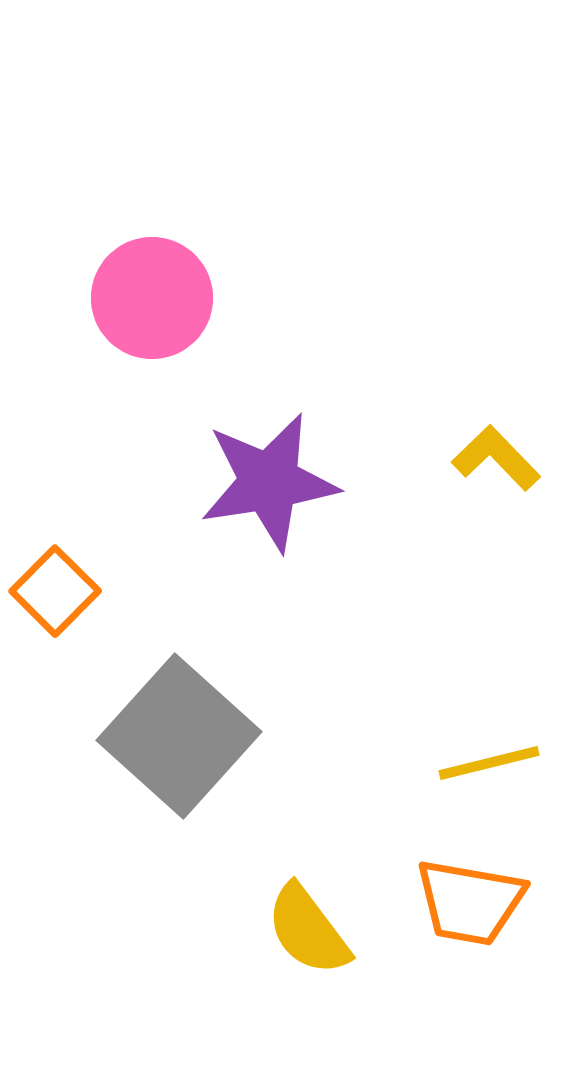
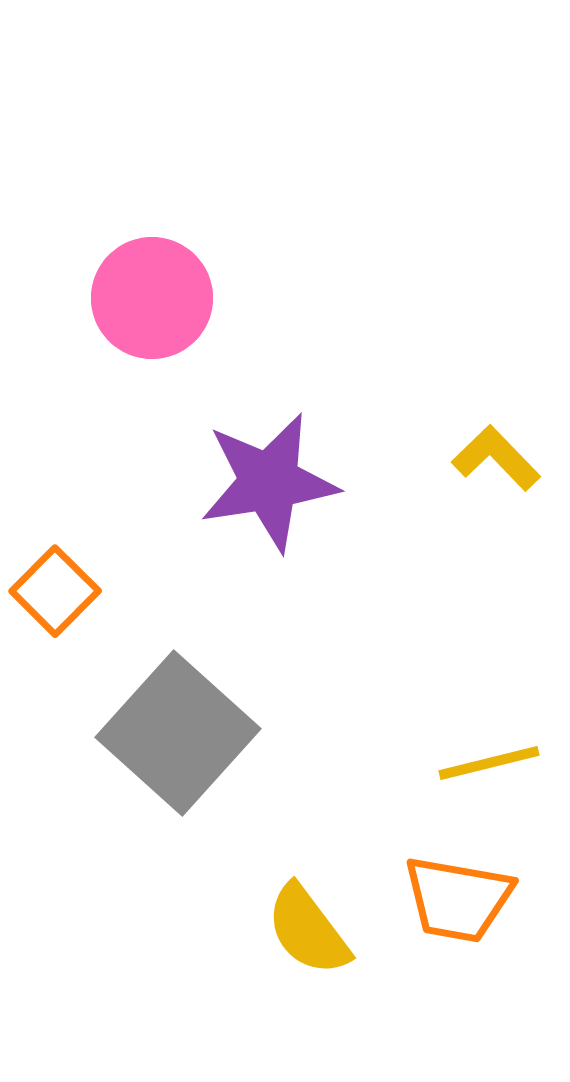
gray square: moved 1 px left, 3 px up
orange trapezoid: moved 12 px left, 3 px up
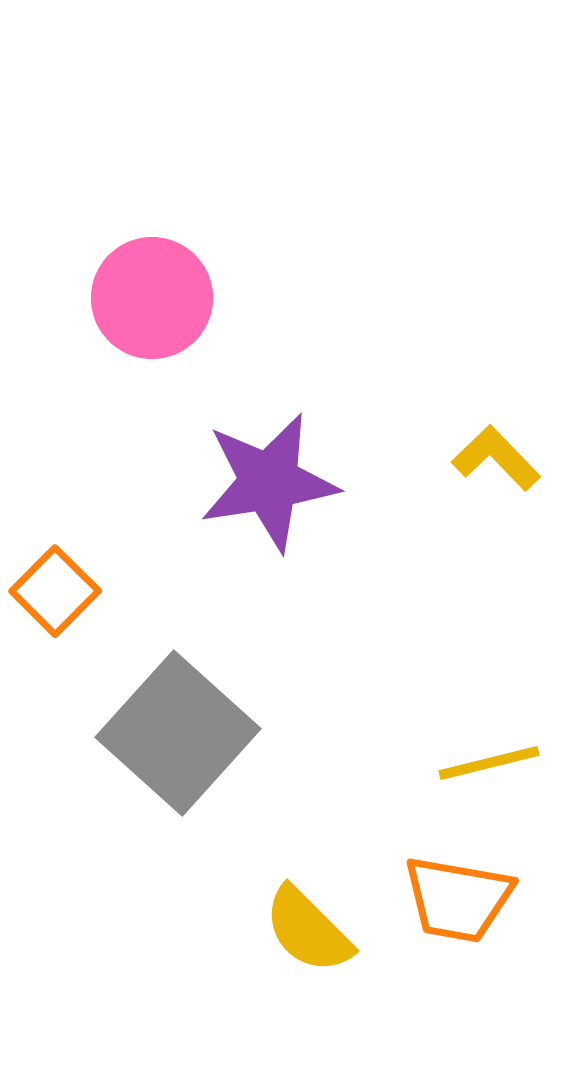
yellow semicircle: rotated 8 degrees counterclockwise
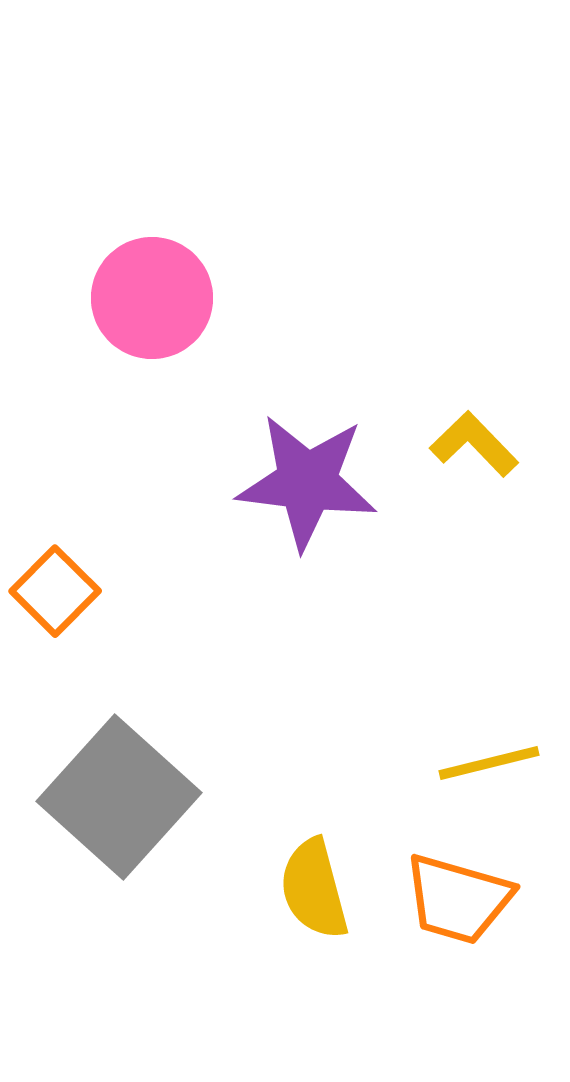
yellow L-shape: moved 22 px left, 14 px up
purple star: moved 38 px right; rotated 16 degrees clockwise
gray square: moved 59 px left, 64 px down
orange trapezoid: rotated 6 degrees clockwise
yellow semicircle: moved 6 px right, 41 px up; rotated 30 degrees clockwise
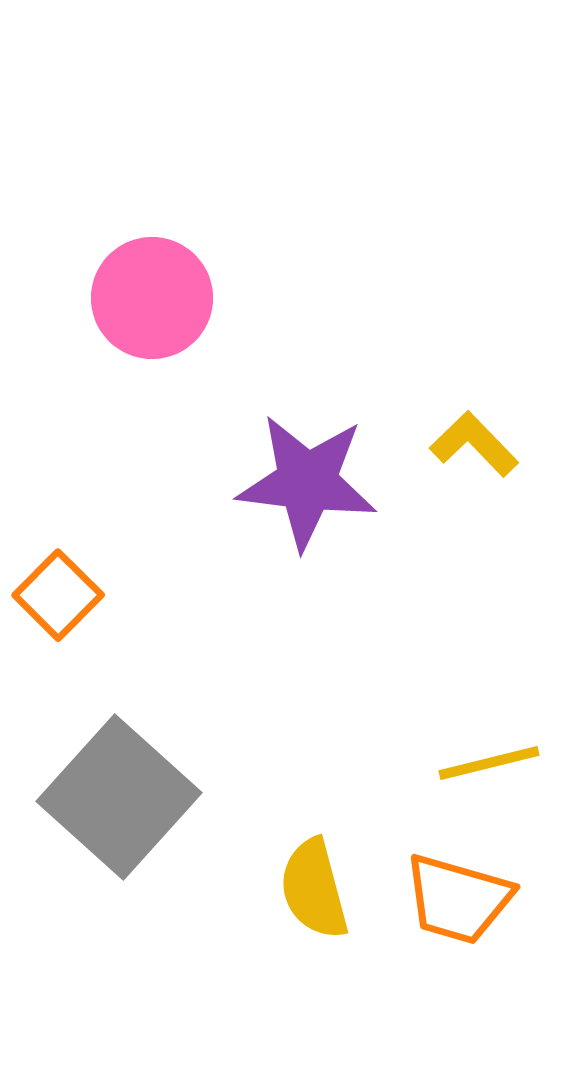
orange square: moved 3 px right, 4 px down
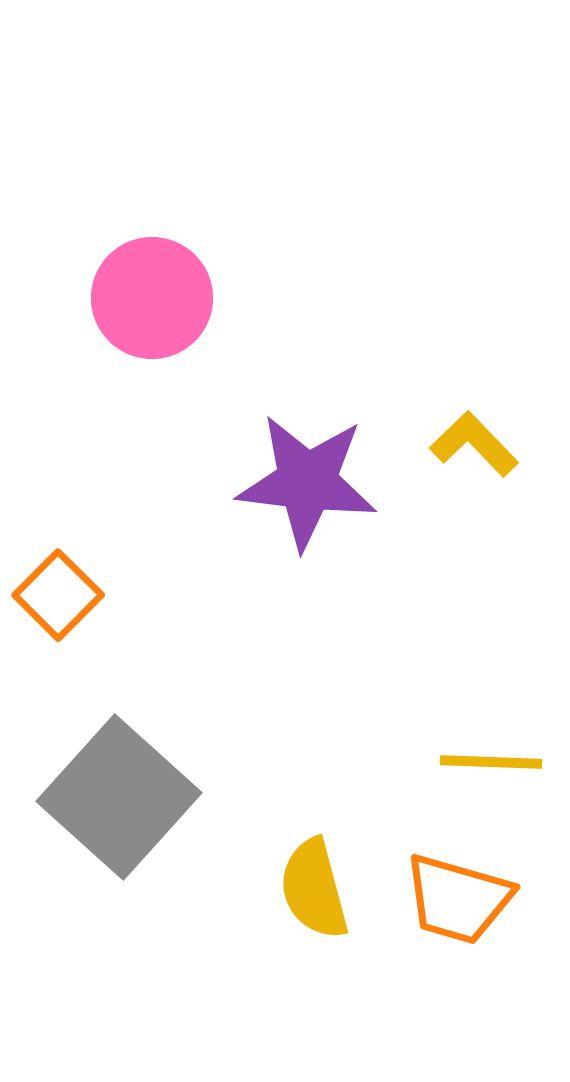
yellow line: moved 2 px right, 1 px up; rotated 16 degrees clockwise
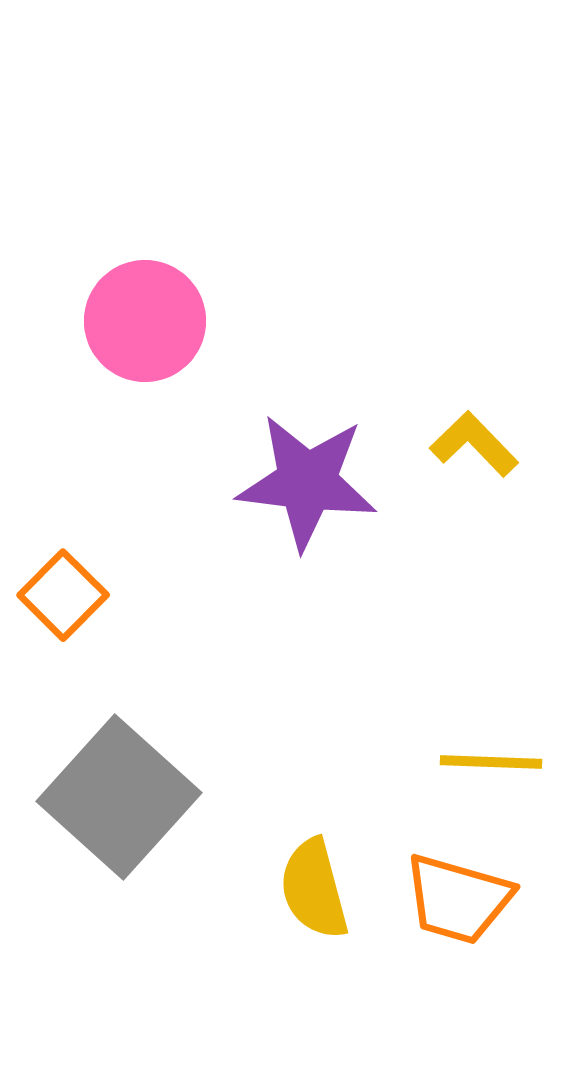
pink circle: moved 7 px left, 23 px down
orange square: moved 5 px right
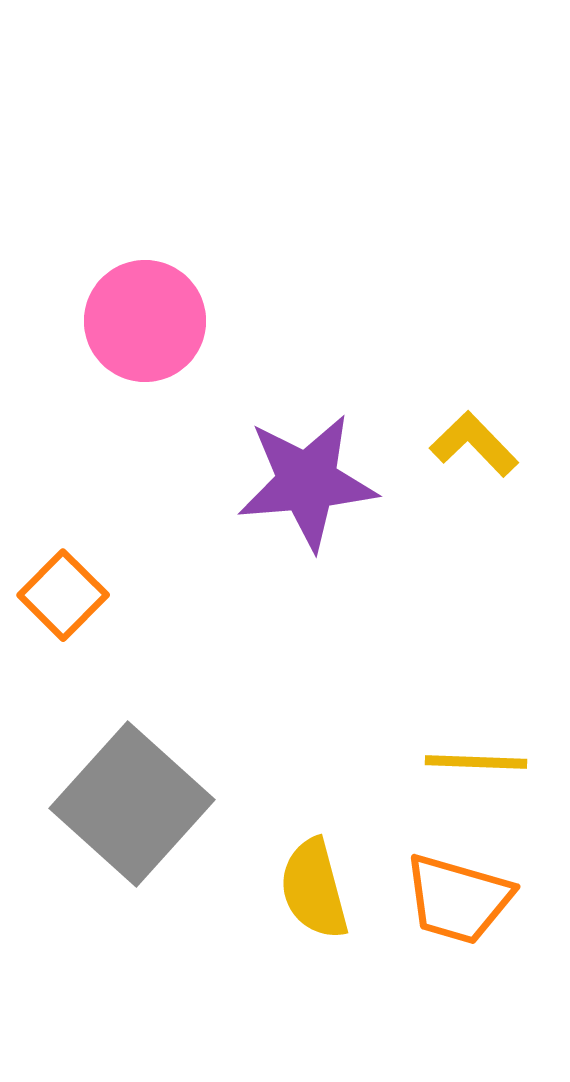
purple star: rotated 12 degrees counterclockwise
yellow line: moved 15 px left
gray square: moved 13 px right, 7 px down
